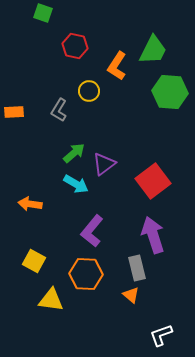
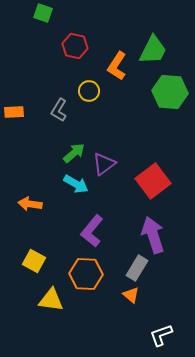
gray rectangle: rotated 45 degrees clockwise
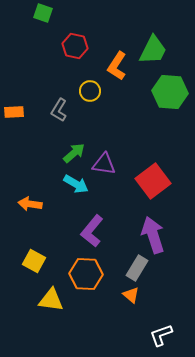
yellow circle: moved 1 px right
purple triangle: rotated 45 degrees clockwise
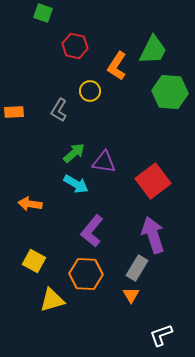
purple triangle: moved 2 px up
orange triangle: rotated 18 degrees clockwise
yellow triangle: moved 1 px right; rotated 24 degrees counterclockwise
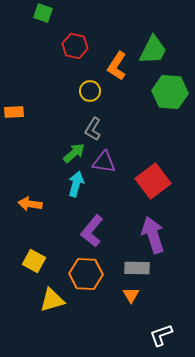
gray L-shape: moved 34 px right, 19 px down
cyan arrow: rotated 105 degrees counterclockwise
gray rectangle: rotated 60 degrees clockwise
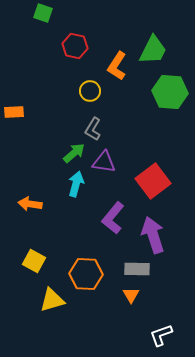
purple L-shape: moved 21 px right, 13 px up
gray rectangle: moved 1 px down
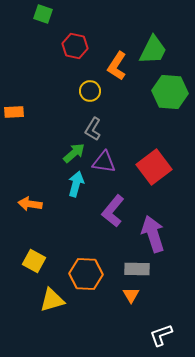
green square: moved 1 px down
red square: moved 1 px right, 14 px up
purple L-shape: moved 7 px up
purple arrow: moved 1 px up
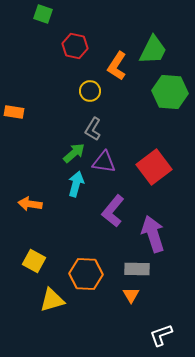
orange rectangle: rotated 12 degrees clockwise
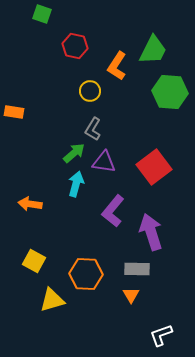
green square: moved 1 px left
purple arrow: moved 2 px left, 2 px up
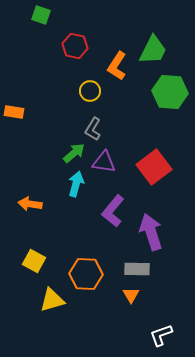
green square: moved 1 px left, 1 px down
